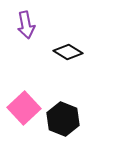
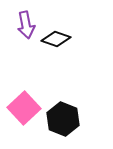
black diamond: moved 12 px left, 13 px up; rotated 12 degrees counterclockwise
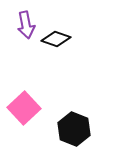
black hexagon: moved 11 px right, 10 px down
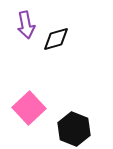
black diamond: rotated 36 degrees counterclockwise
pink square: moved 5 px right
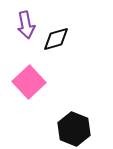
pink square: moved 26 px up
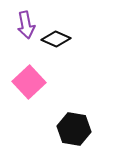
black diamond: rotated 40 degrees clockwise
black hexagon: rotated 12 degrees counterclockwise
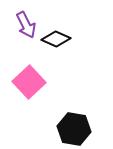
purple arrow: rotated 16 degrees counterclockwise
